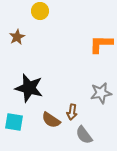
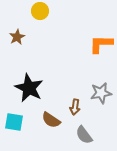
black star: rotated 12 degrees clockwise
brown arrow: moved 3 px right, 5 px up
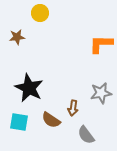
yellow circle: moved 2 px down
brown star: rotated 21 degrees clockwise
brown arrow: moved 2 px left, 1 px down
cyan square: moved 5 px right
gray semicircle: moved 2 px right
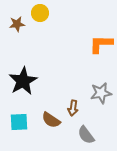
brown star: moved 13 px up
black star: moved 6 px left, 7 px up; rotated 16 degrees clockwise
cyan square: rotated 12 degrees counterclockwise
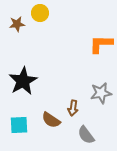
cyan square: moved 3 px down
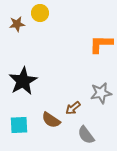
brown arrow: rotated 42 degrees clockwise
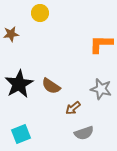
brown star: moved 6 px left, 10 px down
black star: moved 4 px left, 3 px down
gray star: moved 4 px up; rotated 25 degrees clockwise
brown semicircle: moved 34 px up
cyan square: moved 2 px right, 9 px down; rotated 18 degrees counterclockwise
gray semicircle: moved 2 px left, 2 px up; rotated 72 degrees counterclockwise
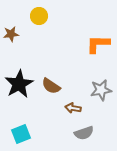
yellow circle: moved 1 px left, 3 px down
orange L-shape: moved 3 px left
gray star: moved 1 px down; rotated 25 degrees counterclockwise
brown arrow: rotated 49 degrees clockwise
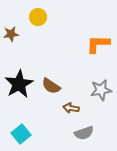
yellow circle: moved 1 px left, 1 px down
brown arrow: moved 2 px left
cyan square: rotated 18 degrees counterclockwise
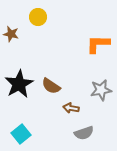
brown star: rotated 21 degrees clockwise
